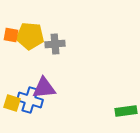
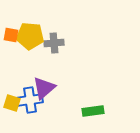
gray cross: moved 1 px left, 1 px up
purple triangle: rotated 35 degrees counterclockwise
blue cross: rotated 25 degrees counterclockwise
green rectangle: moved 33 px left
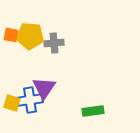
purple triangle: rotated 15 degrees counterclockwise
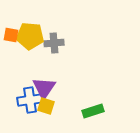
yellow square: moved 34 px right, 3 px down
green rectangle: rotated 10 degrees counterclockwise
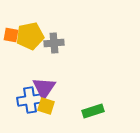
yellow pentagon: rotated 16 degrees counterclockwise
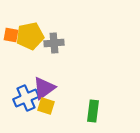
purple triangle: rotated 20 degrees clockwise
blue cross: moved 4 px left, 2 px up; rotated 15 degrees counterclockwise
green rectangle: rotated 65 degrees counterclockwise
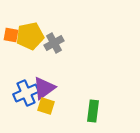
gray cross: rotated 24 degrees counterclockwise
blue cross: moved 5 px up
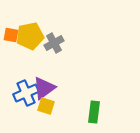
green rectangle: moved 1 px right, 1 px down
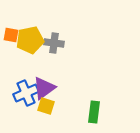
yellow pentagon: moved 4 px down
gray cross: rotated 36 degrees clockwise
